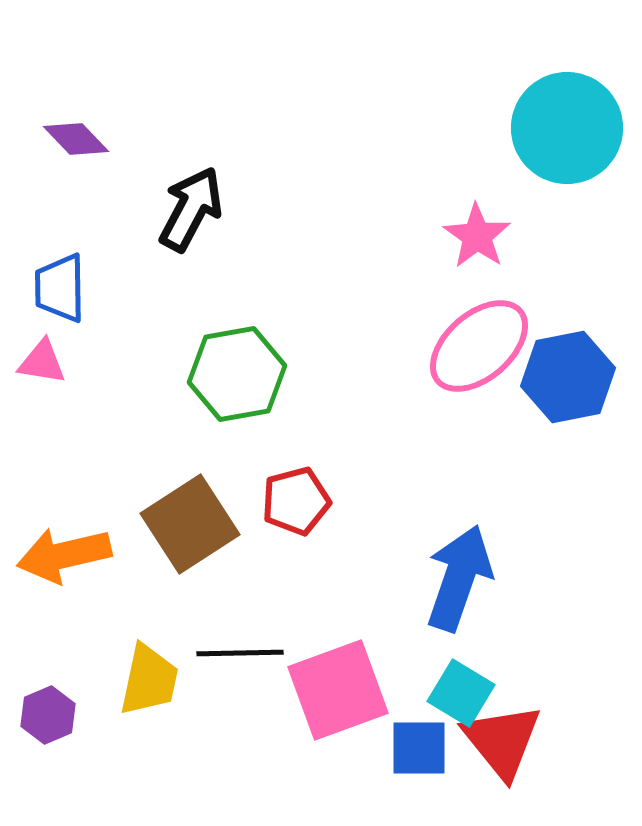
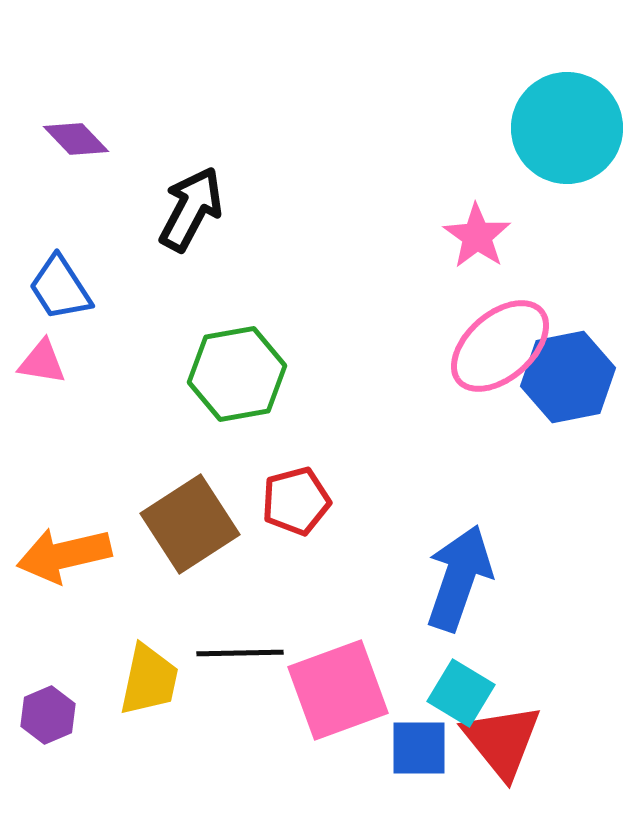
blue trapezoid: rotated 32 degrees counterclockwise
pink ellipse: moved 21 px right
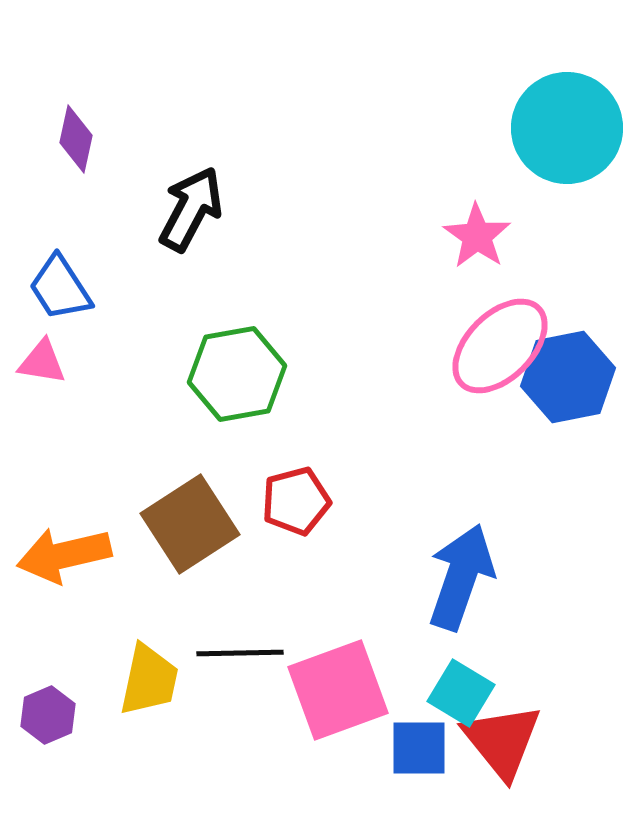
purple diamond: rotated 56 degrees clockwise
pink ellipse: rotated 4 degrees counterclockwise
blue arrow: moved 2 px right, 1 px up
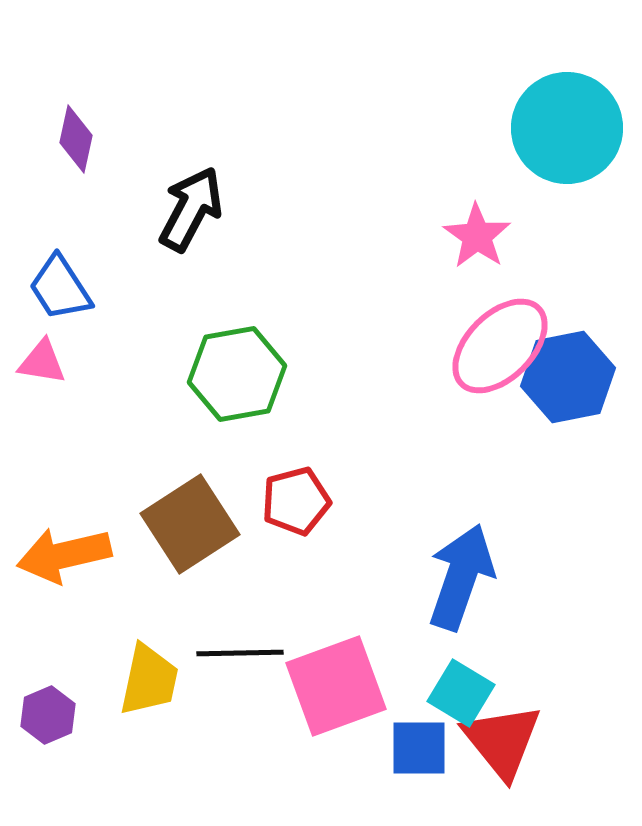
pink square: moved 2 px left, 4 px up
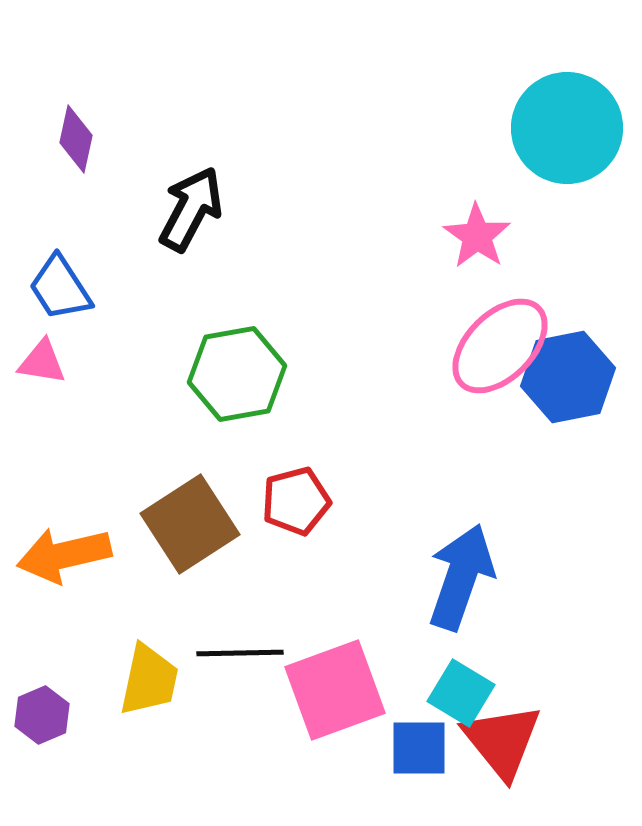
pink square: moved 1 px left, 4 px down
purple hexagon: moved 6 px left
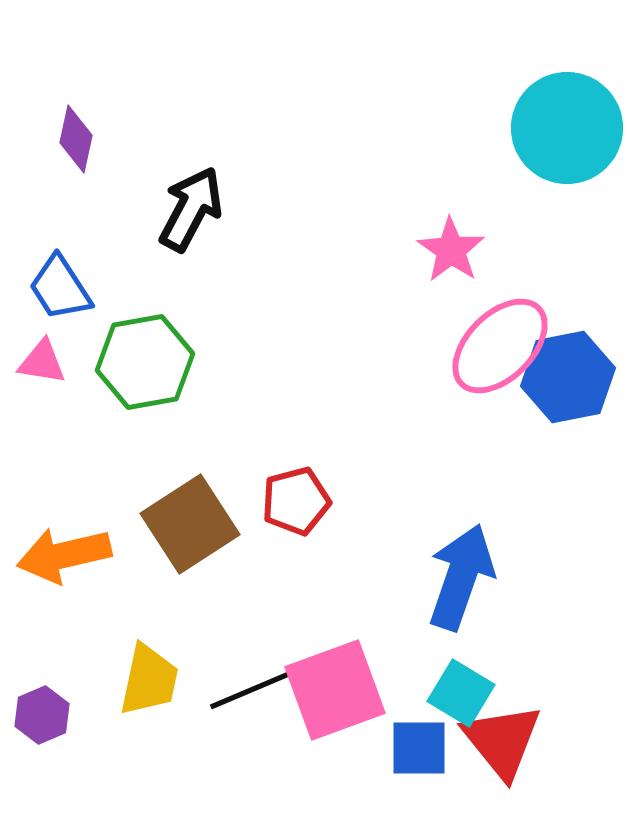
pink star: moved 26 px left, 14 px down
green hexagon: moved 92 px left, 12 px up
black line: moved 11 px right, 37 px down; rotated 22 degrees counterclockwise
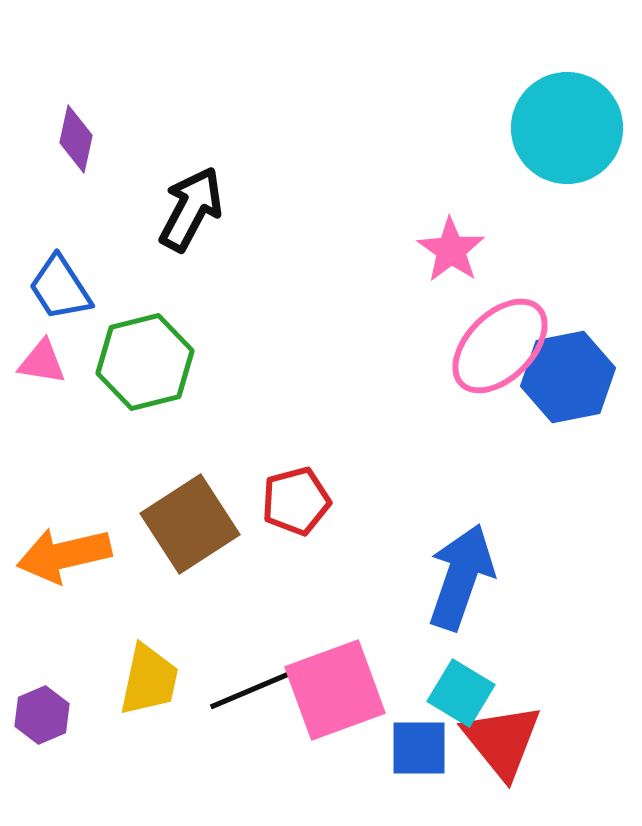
green hexagon: rotated 4 degrees counterclockwise
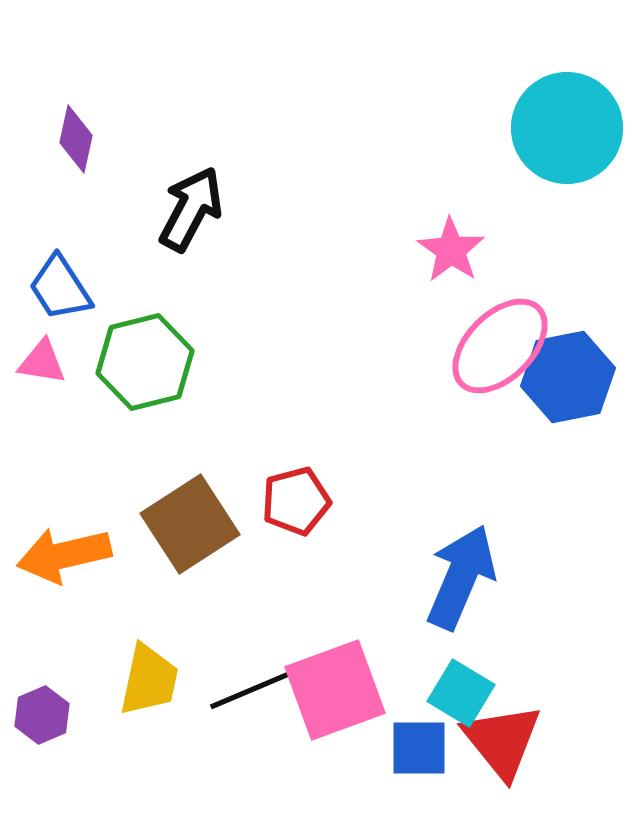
blue arrow: rotated 4 degrees clockwise
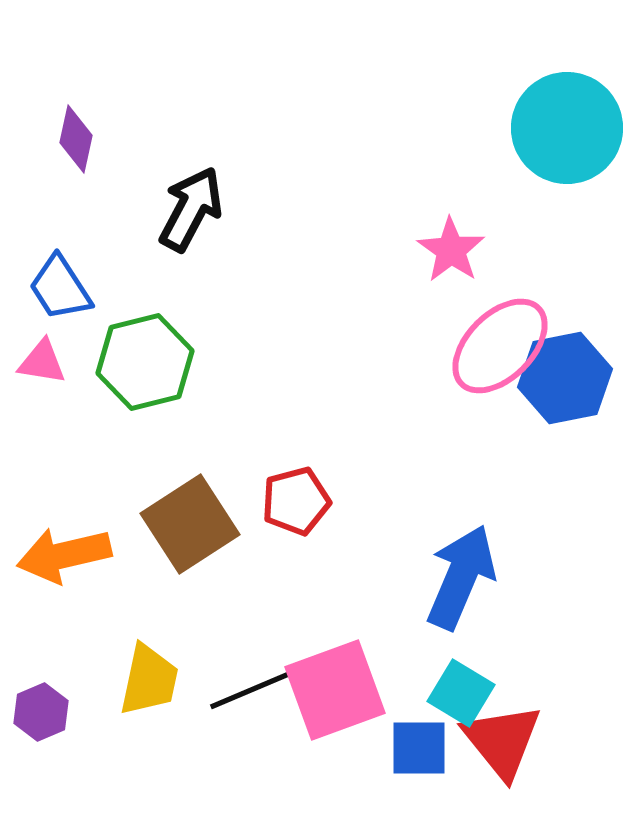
blue hexagon: moved 3 px left, 1 px down
purple hexagon: moved 1 px left, 3 px up
